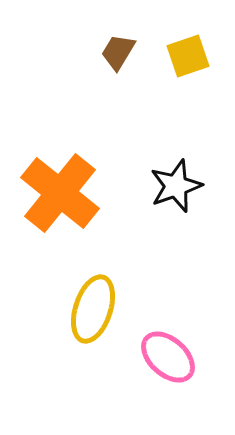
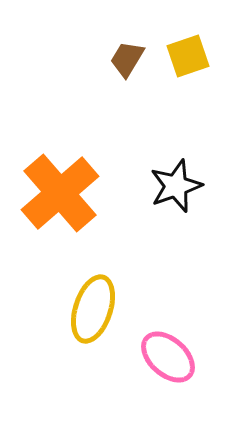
brown trapezoid: moved 9 px right, 7 px down
orange cross: rotated 10 degrees clockwise
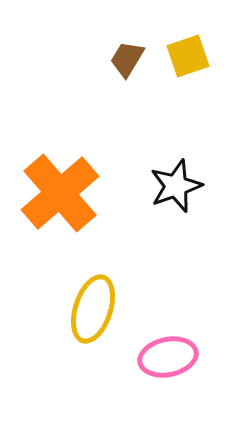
pink ellipse: rotated 54 degrees counterclockwise
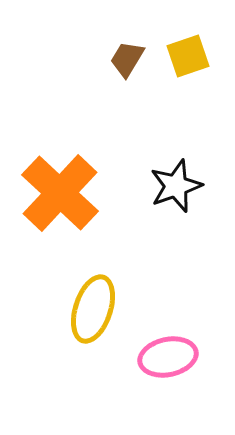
orange cross: rotated 6 degrees counterclockwise
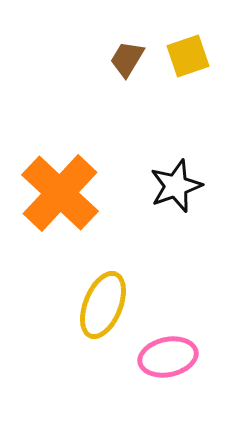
yellow ellipse: moved 10 px right, 4 px up; rotated 4 degrees clockwise
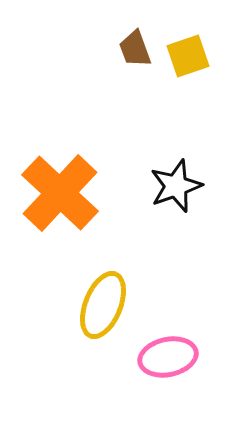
brown trapezoid: moved 8 px right, 10 px up; rotated 51 degrees counterclockwise
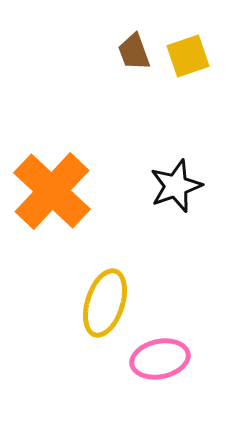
brown trapezoid: moved 1 px left, 3 px down
orange cross: moved 8 px left, 2 px up
yellow ellipse: moved 2 px right, 2 px up; rotated 4 degrees counterclockwise
pink ellipse: moved 8 px left, 2 px down
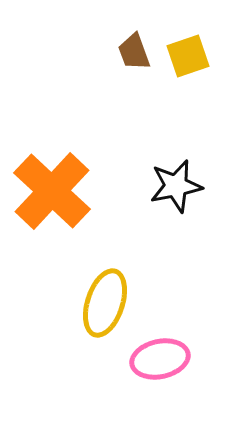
black star: rotated 8 degrees clockwise
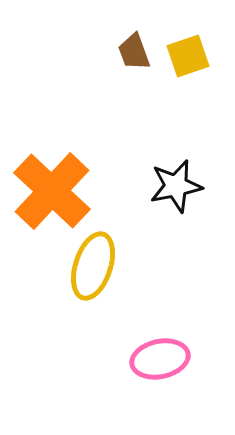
yellow ellipse: moved 12 px left, 37 px up
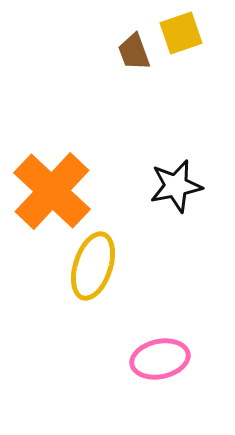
yellow square: moved 7 px left, 23 px up
